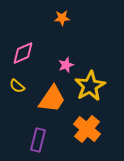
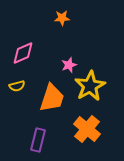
pink star: moved 3 px right
yellow semicircle: rotated 56 degrees counterclockwise
orange trapezoid: moved 1 px up; rotated 16 degrees counterclockwise
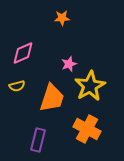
pink star: moved 1 px up
orange cross: rotated 12 degrees counterclockwise
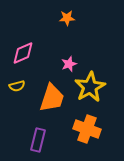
orange star: moved 5 px right
yellow star: moved 1 px down
orange cross: rotated 8 degrees counterclockwise
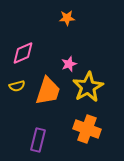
yellow star: moved 2 px left
orange trapezoid: moved 4 px left, 7 px up
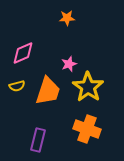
yellow star: rotated 8 degrees counterclockwise
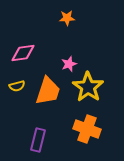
pink diamond: rotated 15 degrees clockwise
